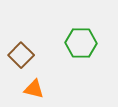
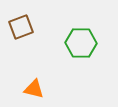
brown square: moved 28 px up; rotated 25 degrees clockwise
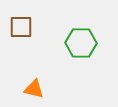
brown square: rotated 20 degrees clockwise
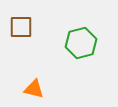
green hexagon: rotated 16 degrees counterclockwise
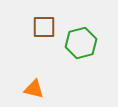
brown square: moved 23 px right
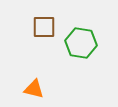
green hexagon: rotated 24 degrees clockwise
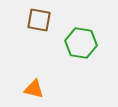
brown square: moved 5 px left, 7 px up; rotated 10 degrees clockwise
